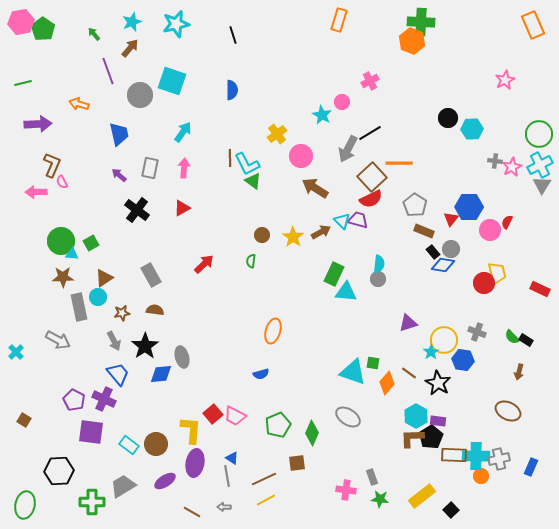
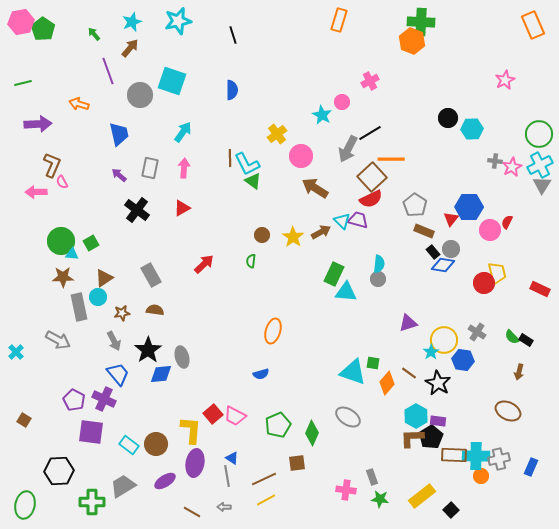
cyan star at (176, 24): moved 2 px right, 3 px up
orange line at (399, 163): moved 8 px left, 4 px up
gray cross at (477, 332): rotated 12 degrees clockwise
black star at (145, 346): moved 3 px right, 4 px down
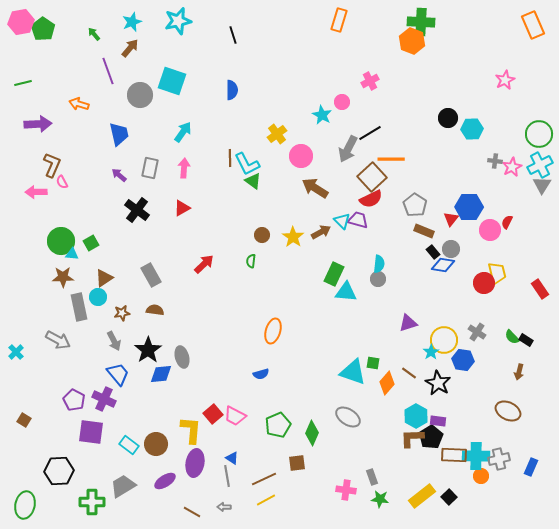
red rectangle at (540, 289): rotated 30 degrees clockwise
black square at (451, 510): moved 2 px left, 13 px up
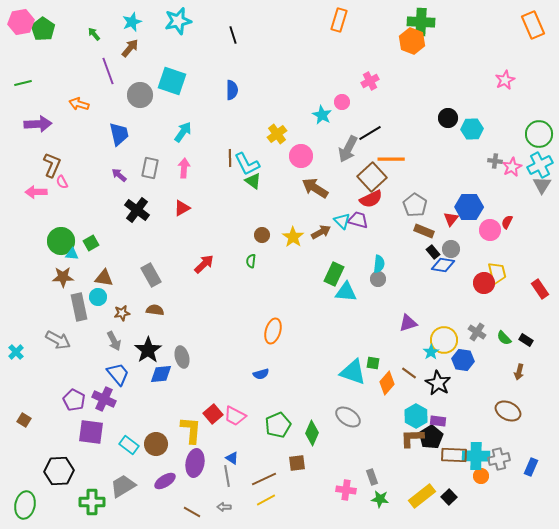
brown triangle at (104, 278): rotated 42 degrees clockwise
green semicircle at (512, 337): moved 8 px left, 1 px down
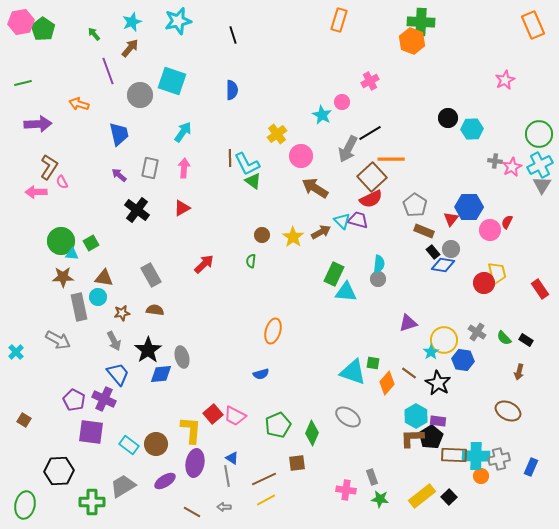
brown L-shape at (52, 165): moved 3 px left, 2 px down; rotated 10 degrees clockwise
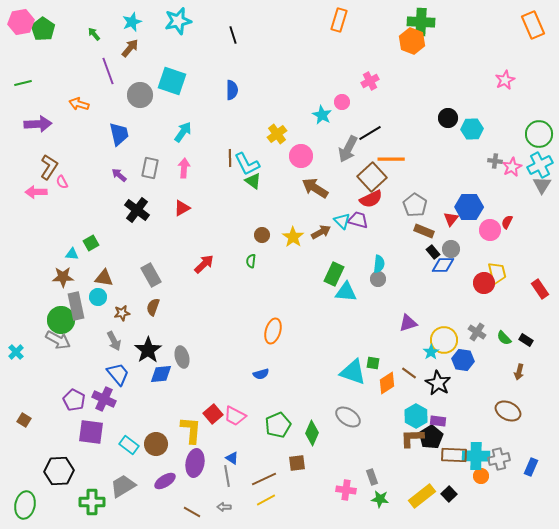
green circle at (61, 241): moved 79 px down
blue diamond at (443, 265): rotated 10 degrees counterclockwise
gray rectangle at (79, 307): moved 3 px left, 1 px up
brown semicircle at (155, 310): moved 2 px left, 3 px up; rotated 78 degrees counterclockwise
orange diamond at (387, 383): rotated 15 degrees clockwise
black square at (449, 497): moved 3 px up
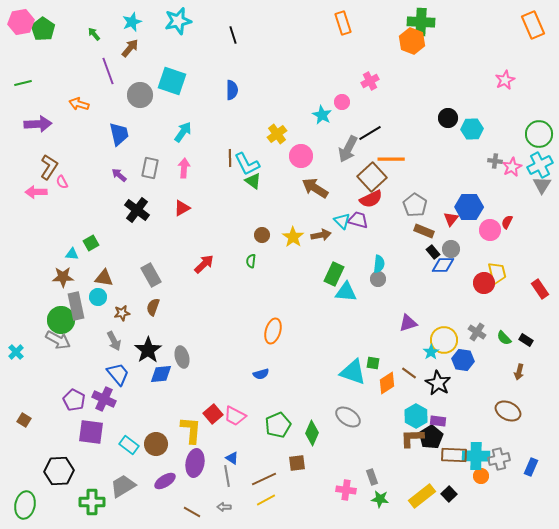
orange rectangle at (339, 20): moved 4 px right, 3 px down; rotated 35 degrees counterclockwise
brown arrow at (321, 232): moved 3 px down; rotated 18 degrees clockwise
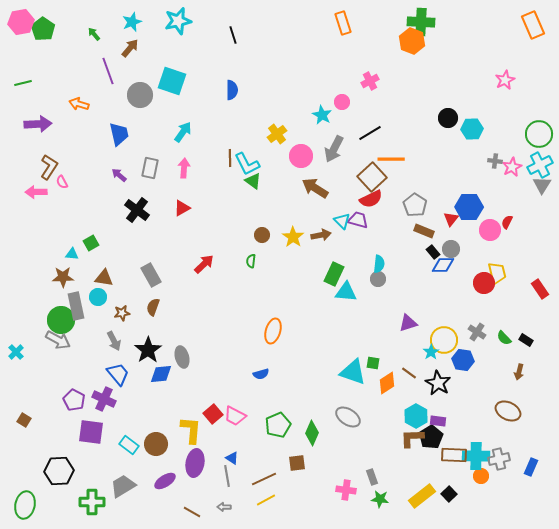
gray arrow at (348, 149): moved 14 px left
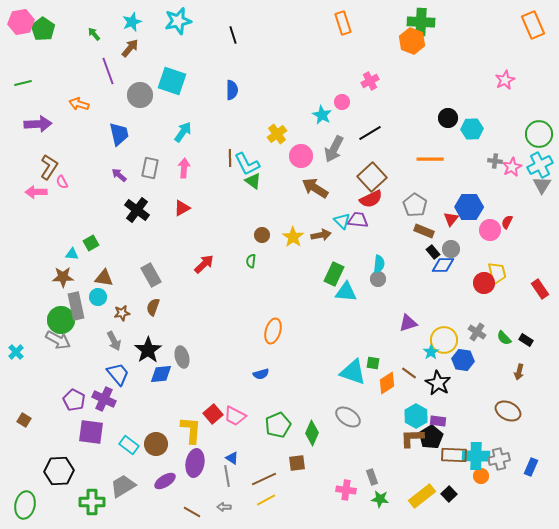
orange line at (391, 159): moved 39 px right
purple trapezoid at (358, 220): rotated 10 degrees counterclockwise
